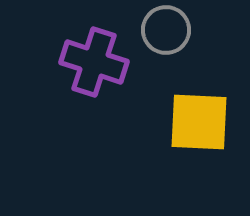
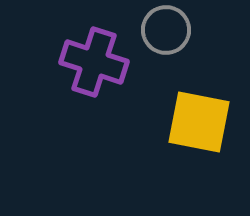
yellow square: rotated 8 degrees clockwise
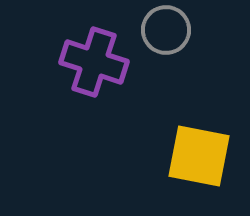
yellow square: moved 34 px down
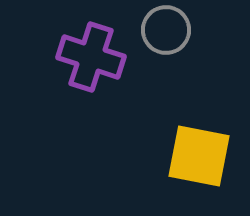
purple cross: moved 3 px left, 5 px up
